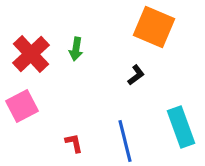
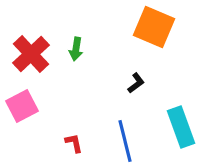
black L-shape: moved 8 px down
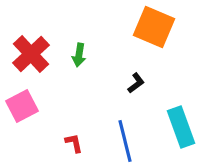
green arrow: moved 3 px right, 6 px down
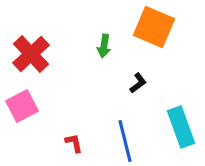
green arrow: moved 25 px right, 9 px up
black L-shape: moved 2 px right
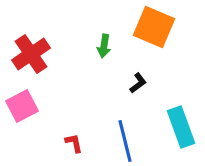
red cross: rotated 9 degrees clockwise
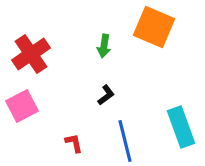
black L-shape: moved 32 px left, 12 px down
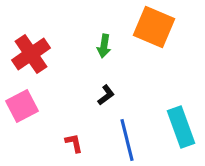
blue line: moved 2 px right, 1 px up
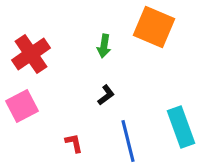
blue line: moved 1 px right, 1 px down
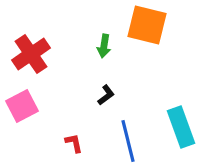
orange square: moved 7 px left, 2 px up; rotated 9 degrees counterclockwise
